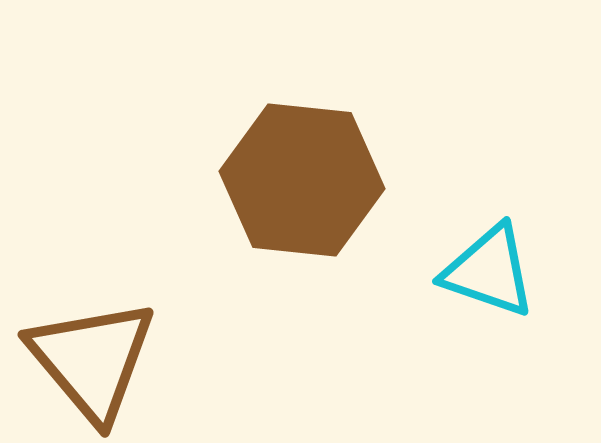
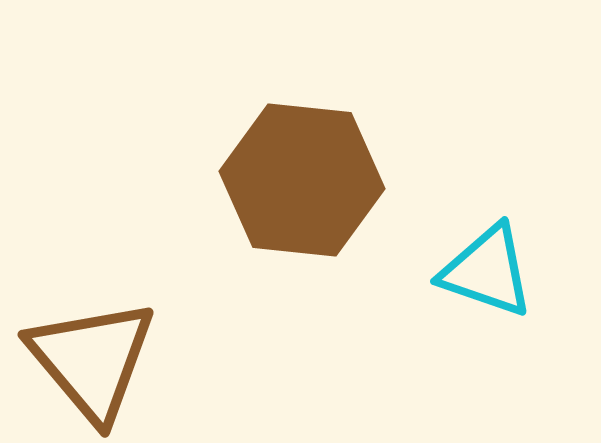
cyan triangle: moved 2 px left
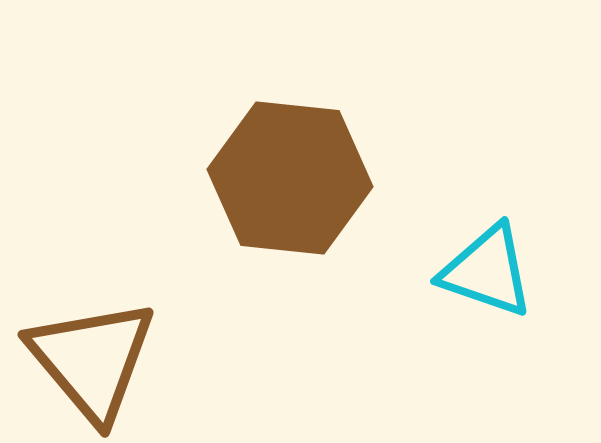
brown hexagon: moved 12 px left, 2 px up
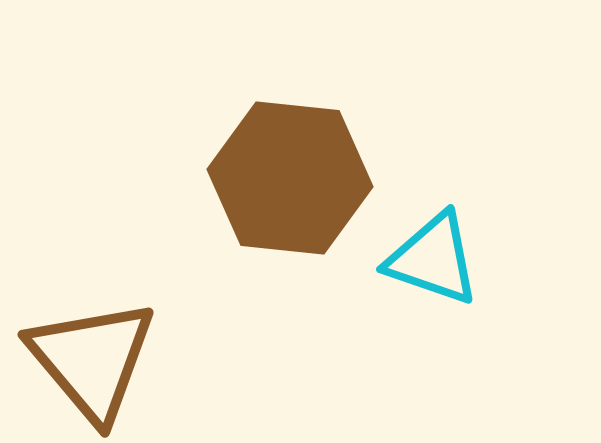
cyan triangle: moved 54 px left, 12 px up
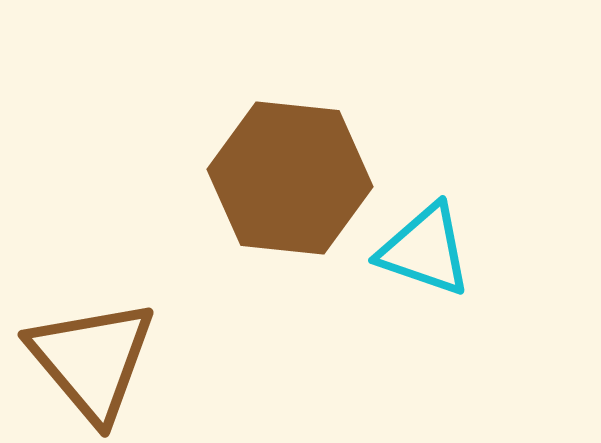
cyan triangle: moved 8 px left, 9 px up
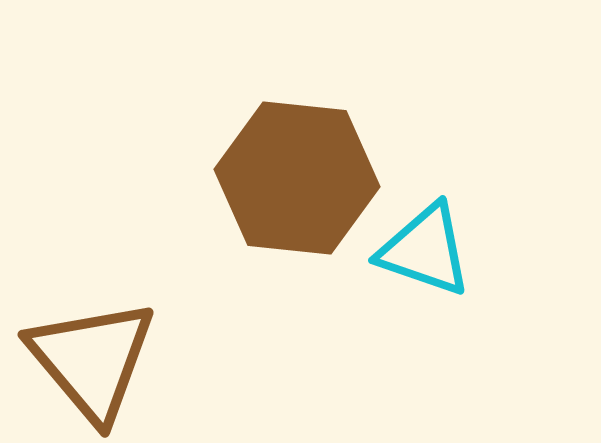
brown hexagon: moved 7 px right
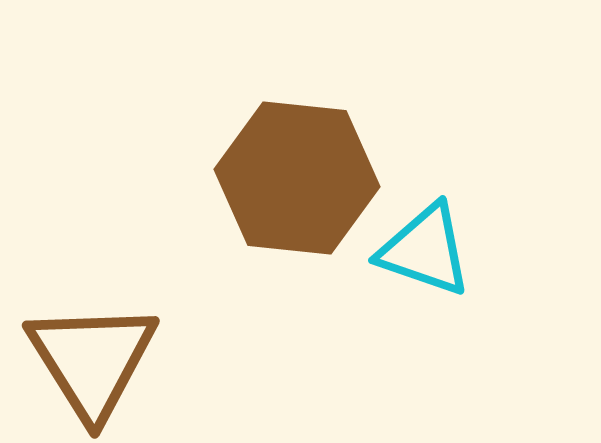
brown triangle: rotated 8 degrees clockwise
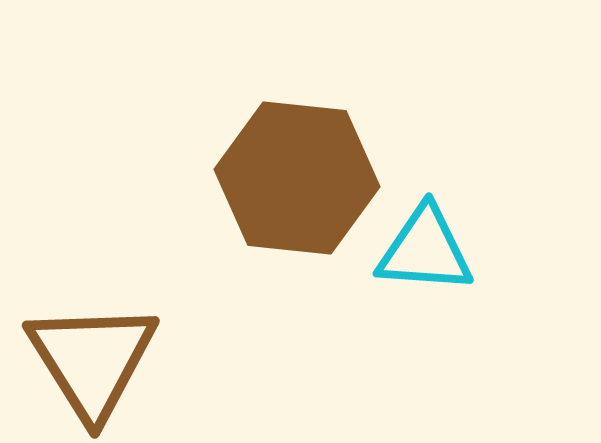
cyan triangle: rotated 15 degrees counterclockwise
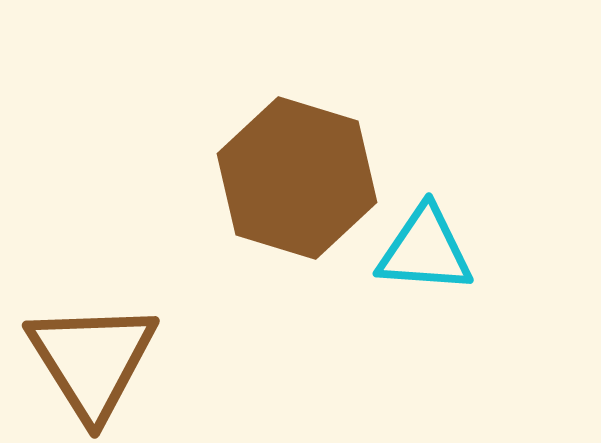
brown hexagon: rotated 11 degrees clockwise
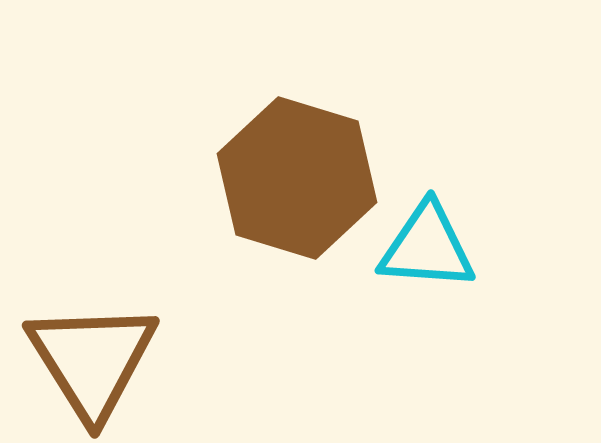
cyan triangle: moved 2 px right, 3 px up
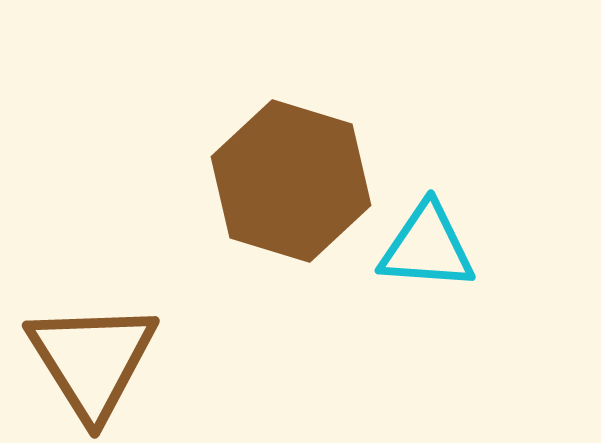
brown hexagon: moved 6 px left, 3 px down
